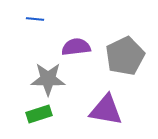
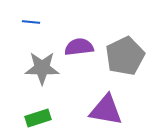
blue line: moved 4 px left, 3 px down
purple semicircle: moved 3 px right
gray star: moved 6 px left, 11 px up
green rectangle: moved 1 px left, 4 px down
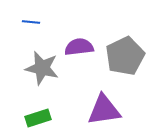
gray star: rotated 12 degrees clockwise
purple triangle: moved 2 px left; rotated 18 degrees counterclockwise
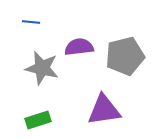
gray pentagon: rotated 12 degrees clockwise
green rectangle: moved 2 px down
